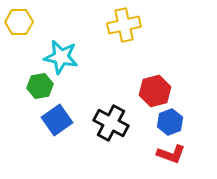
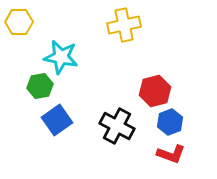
black cross: moved 6 px right, 3 px down
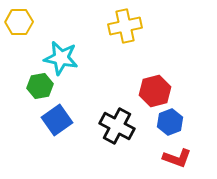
yellow cross: moved 1 px right, 1 px down
cyan star: moved 1 px down
red L-shape: moved 6 px right, 4 px down
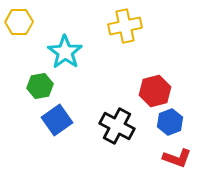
cyan star: moved 4 px right, 6 px up; rotated 24 degrees clockwise
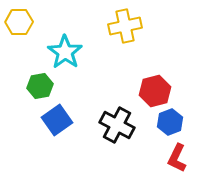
black cross: moved 1 px up
red L-shape: rotated 96 degrees clockwise
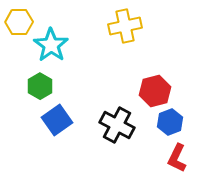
cyan star: moved 14 px left, 7 px up
green hexagon: rotated 20 degrees counterclockwise
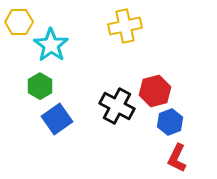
blue square: moved 1 px up
black cross: moved 19 px up
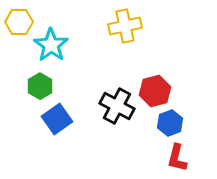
blue hexagon: moved 1 px down
red L-shape: rotated 12 degrees counterclockwise
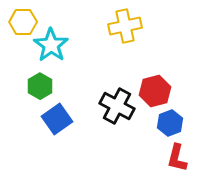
yellow hexagon: moved 4 px right
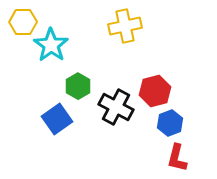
green hexagon: moved 38 px right
black cross: moved 1 px left, 1 px down
